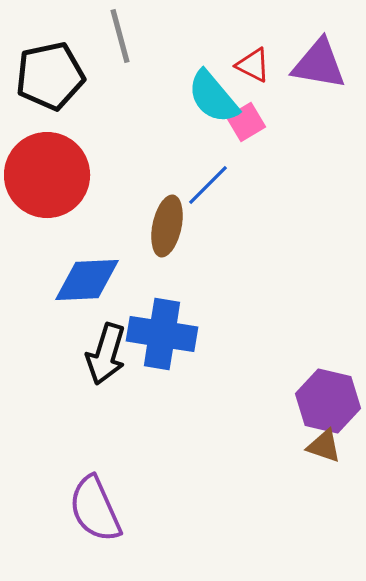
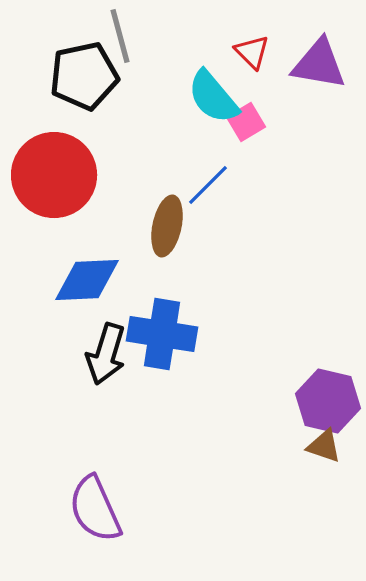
red triangle: moved 1 px left, 13 px up; rotated 18 degrees clockwise
black pentagon: moved 34 px right
red circle: moved 7 px right
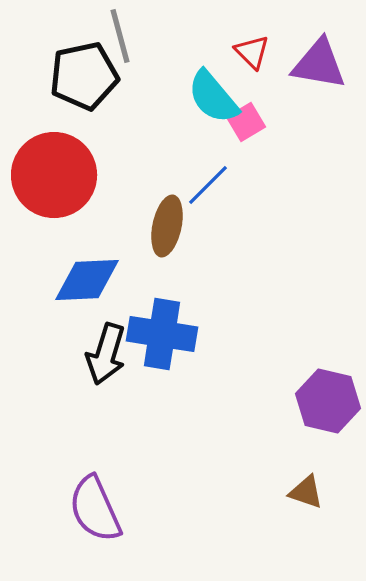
brown triangle: moved 18 px left, 46 px down
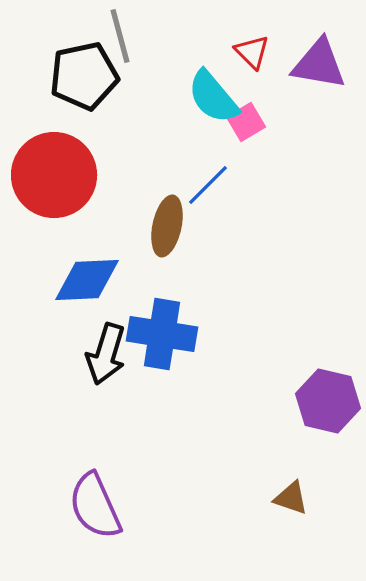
brown triangle: moved 15 px left, 6 px down
purple semicircle: moved 3 px up
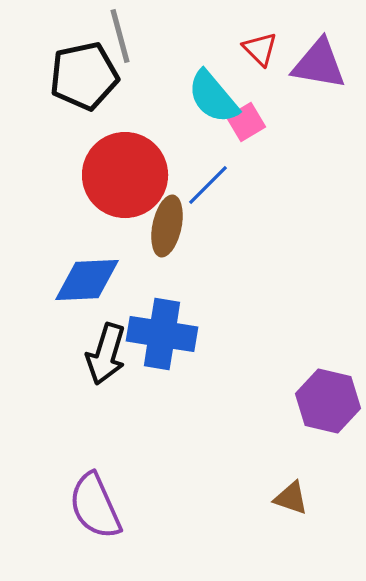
red triangle: moved 8 px right, 3 px up
red circle: moved 71 px right
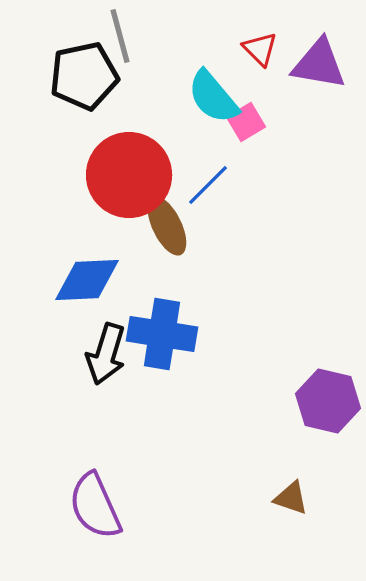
red circle: moved 4 px right
brown ellipse: rotated 38 degrees counterclockwise
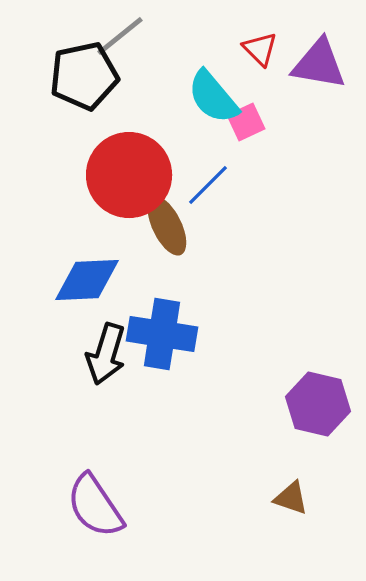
gray line: rotated 66 degrees clockwise
pink square: rotated 6 degrees clockwise
purple hexagon: moved 10 px left, 3 px down
purple semicircle: rotated 10 degrees counterclockwise
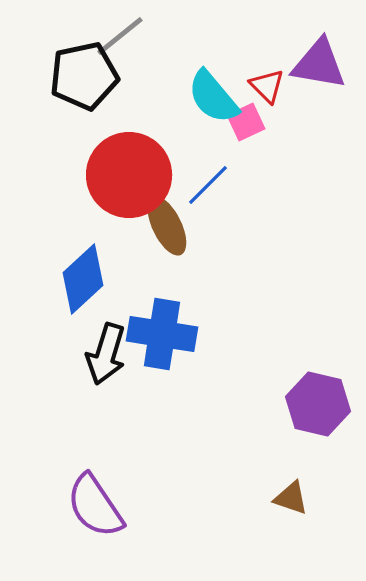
red triangle: moved 7 px right, 37 px down
blue diamond: moved 4 px left, 1 px up; rotated 40 degrees counterclockwise
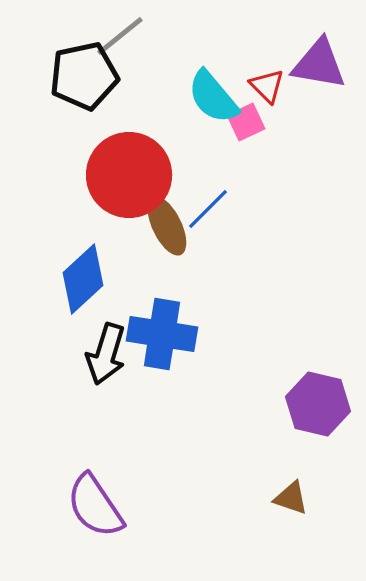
blue line: moved 24 px down
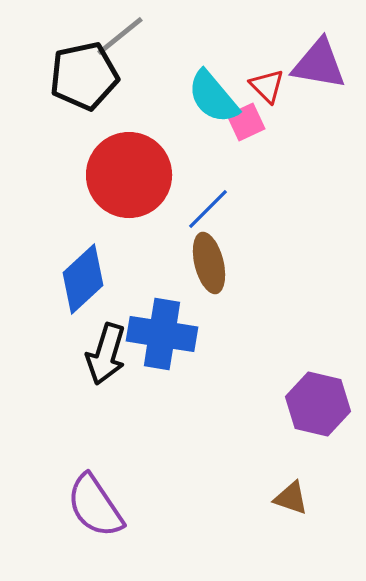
brown ellipse: moved 42 px right, 37 px down; rotated 12 degrees clockwise
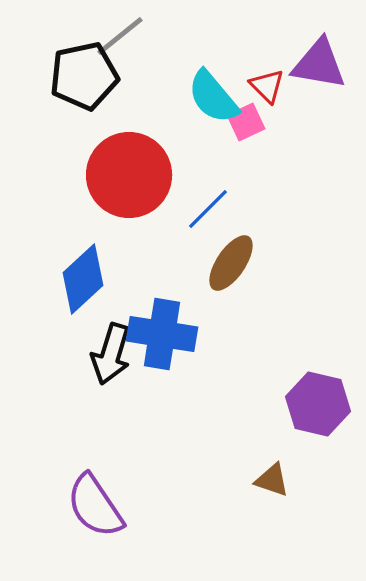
brown ellipse: moved 22 px right; rotated 48 degrees clockwise
black arrow: moved 5 px right
brown triangle: moved 19 px left, 18 px up
